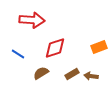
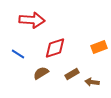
brown arrow: moved 1 px right, 6 px down
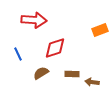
red arrow: moved 2 px right
orange rectangle: moved 1 px right, 17 px up
blue line: rotated 32 degrees clockwise
brown rectangle: rotated 32 degrees clockwise
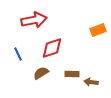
red arrow: rotated 15 degrees counterclockwise
orange rectangle: moved 2 px left
red diamond: moved 3 px left
brown arrow: moved 1 px left
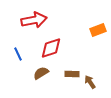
red diamond: moved 1 px left
brown arrow: moved 1 px left; rotated 48 degrees clockwise
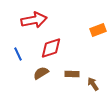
brown arrow: moved 3 px right, 2 px down
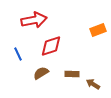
red diamond: moved 2 px up
brown arrow: rotated 24 degrees counterclockwise
